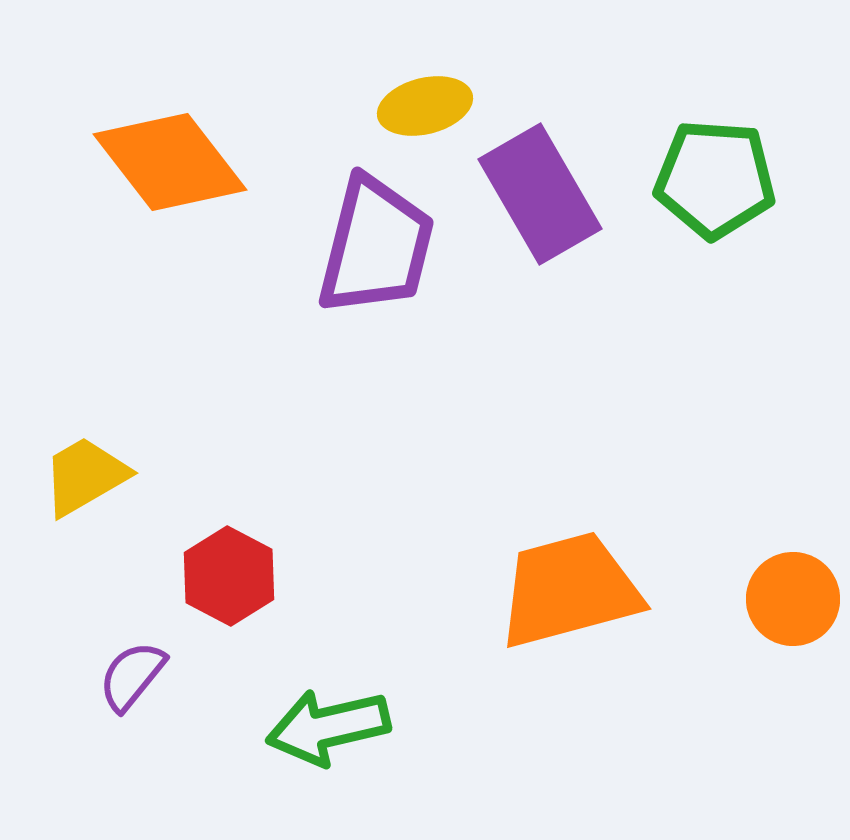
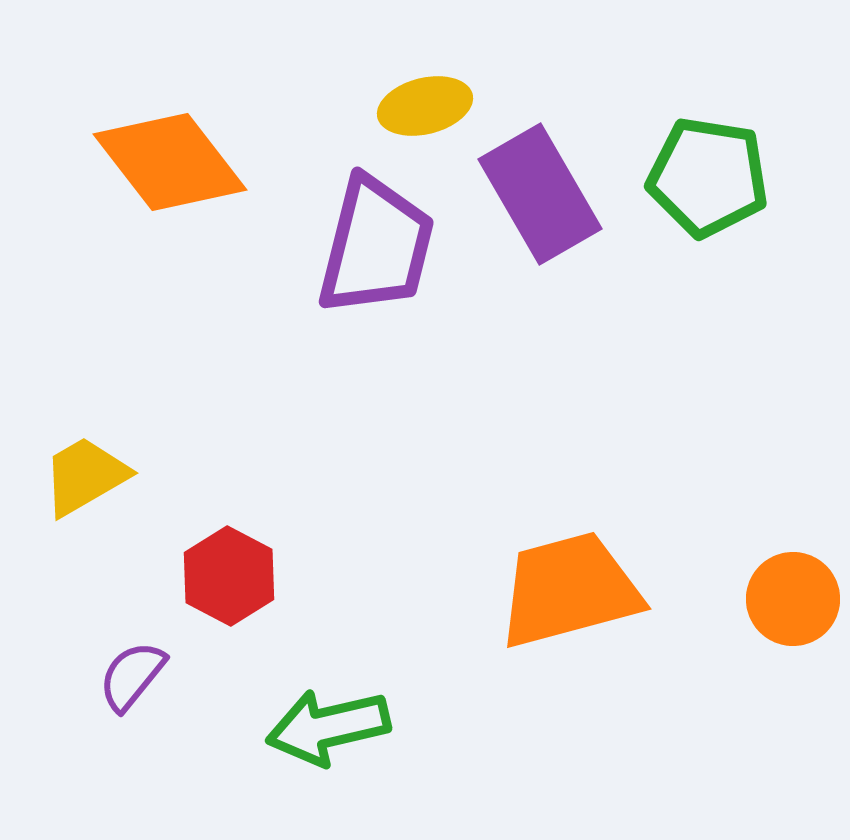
green pentagon: moved 7 px left, 2 px up; rotated 5 degrees clockwise
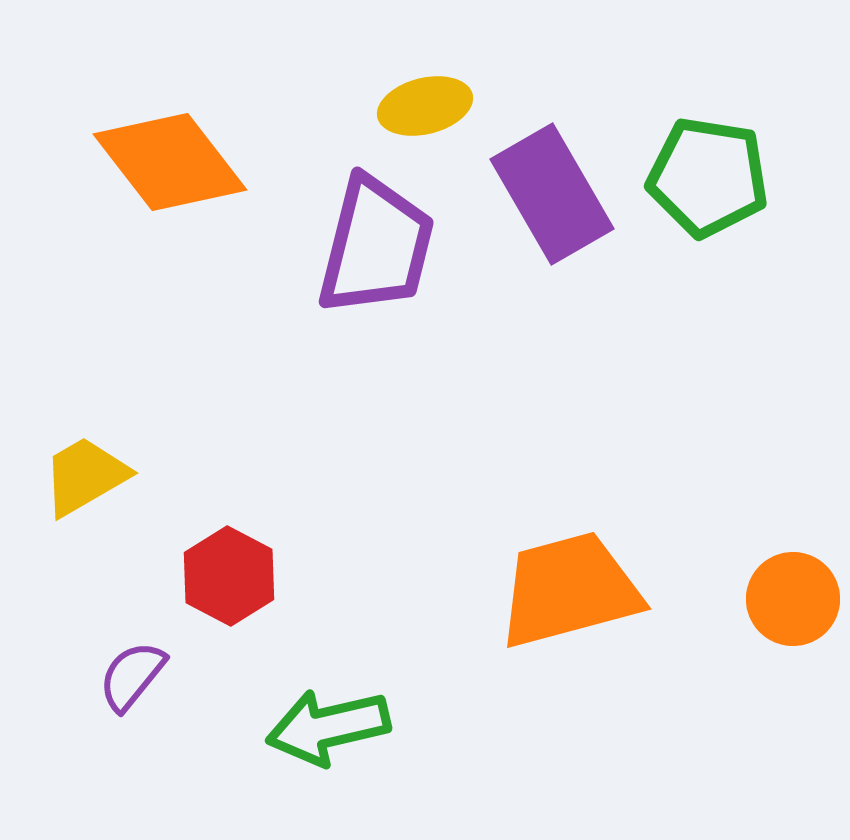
purple rectangle: moved 12 px right
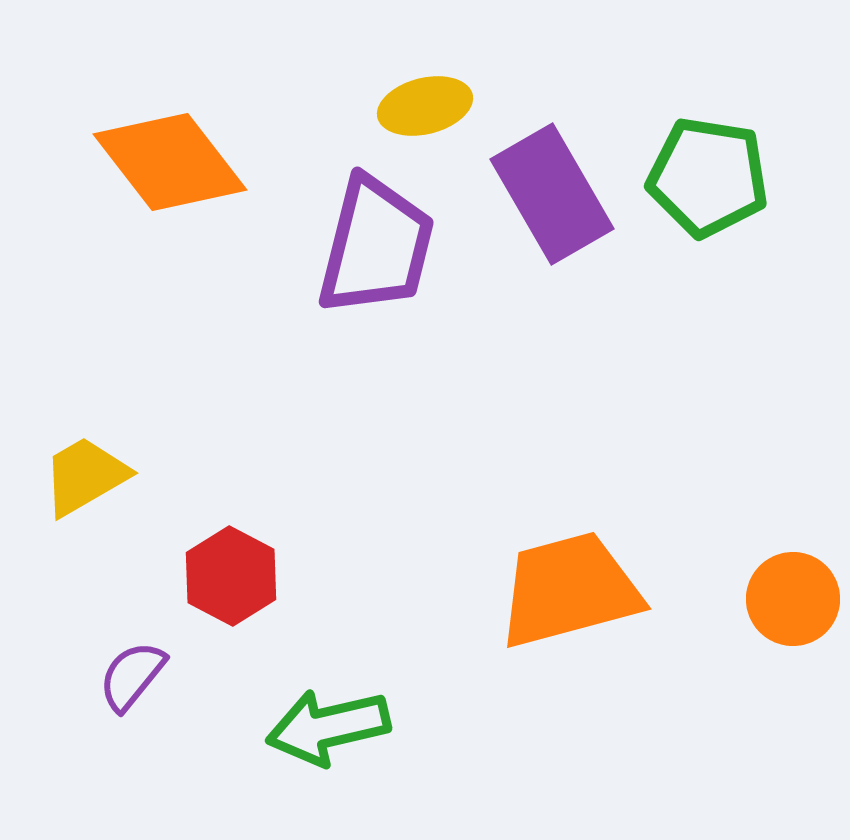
red hexagon: moved 2 px right
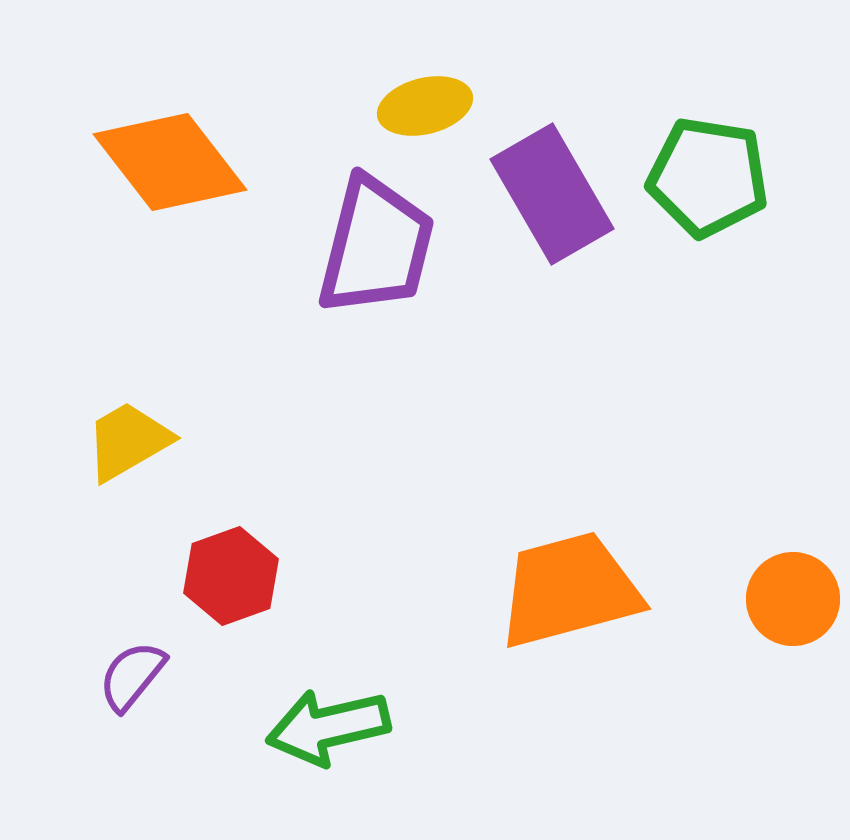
yellow trapezoid: moved 43 px right, 35 px up
red hexagon: rotated 12 degrees clockwise
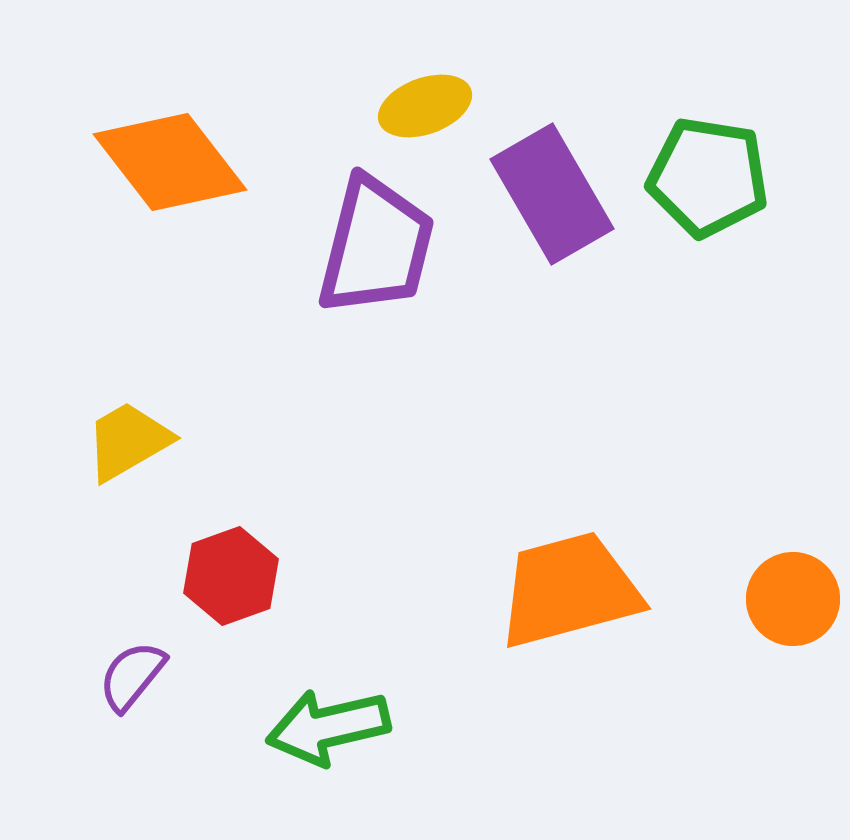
yellow ellipse: rotated 6 degrees counterclockwise
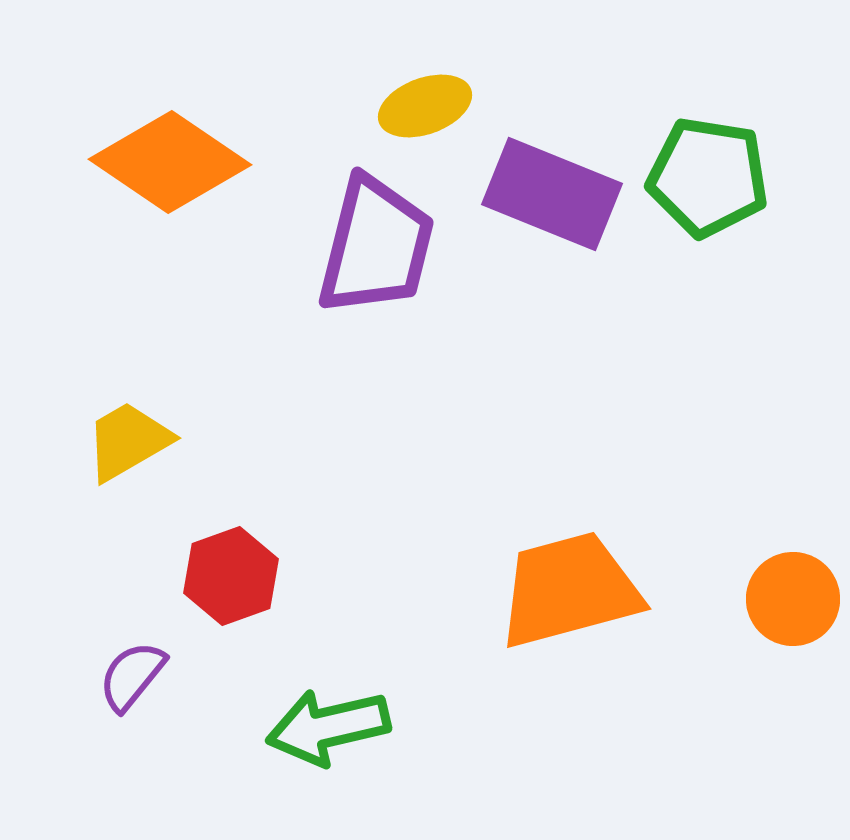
orange diamond: rotated 18 degrees counterclockwise
purple rectangle: rotated 38 degrees counterclockwise
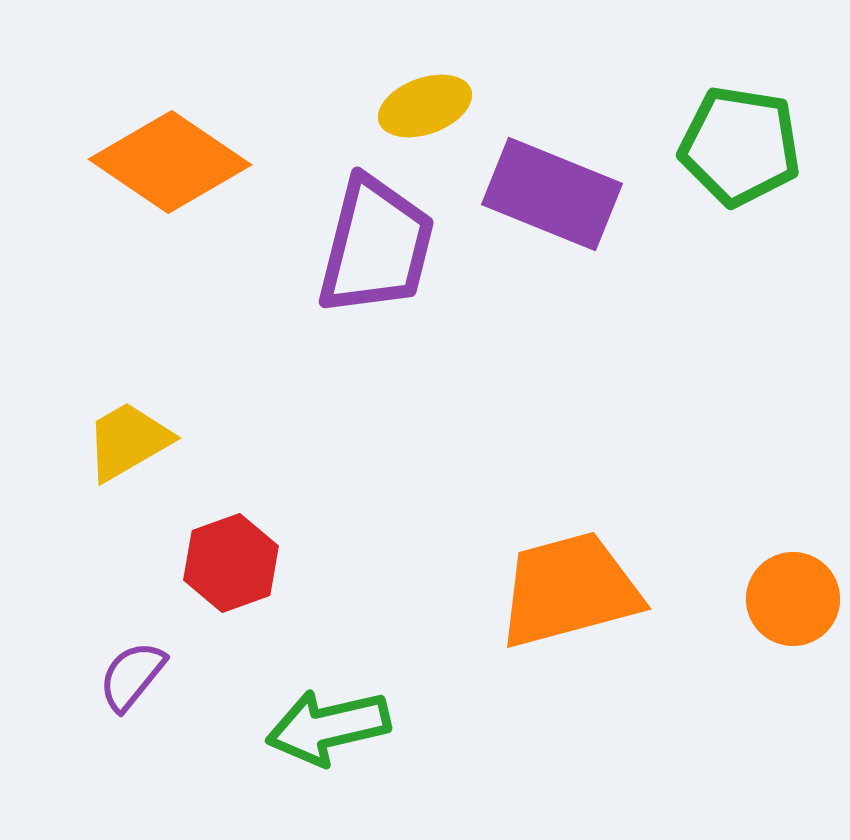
green pentagon: moved 32 px right, 31 px up
red hexagon: moved 13 px up
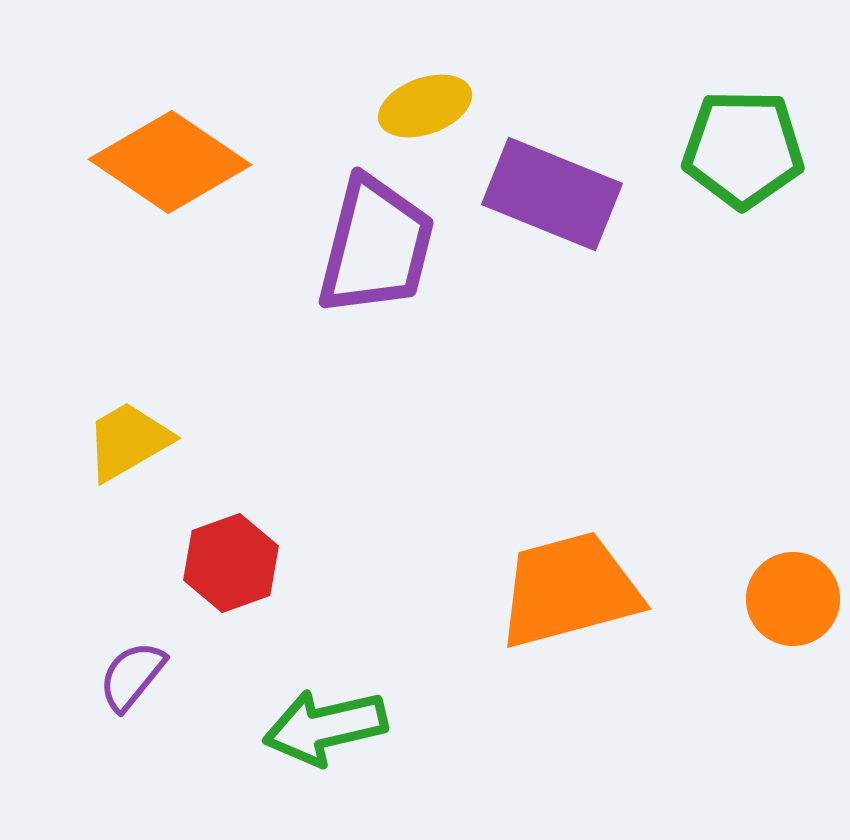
green pentagon: moved 3 px right, 3 px down; rotated 8 degrees counterclockwise
green arrow: moved 3 px left
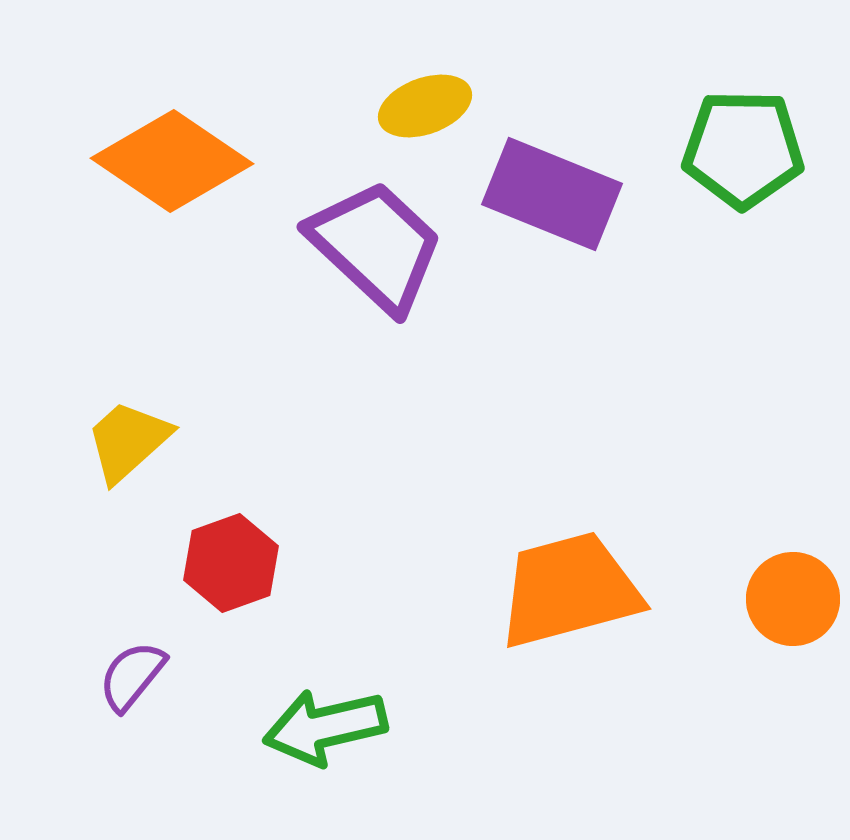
orange diamond: moved 2 px right, 1 px up
purple trapezoid: rotated 61 degrees counterclockwise
yellow trapezoid: rotated 12 degrees counterclockwise
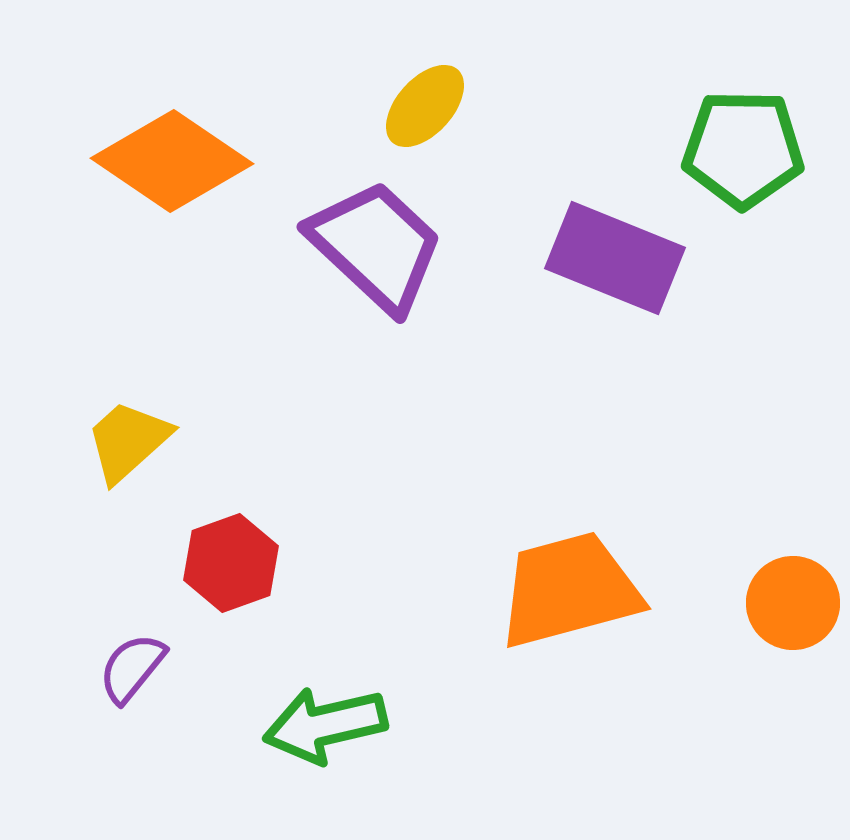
yellow ellipse: rotated 28 degrees counterclockwise
purple rectangle: moved 63 px right, 64 px down
orange circle: moved 4 px down
purple semicircle: moved 8 px up
green arrow: moved 2 px up
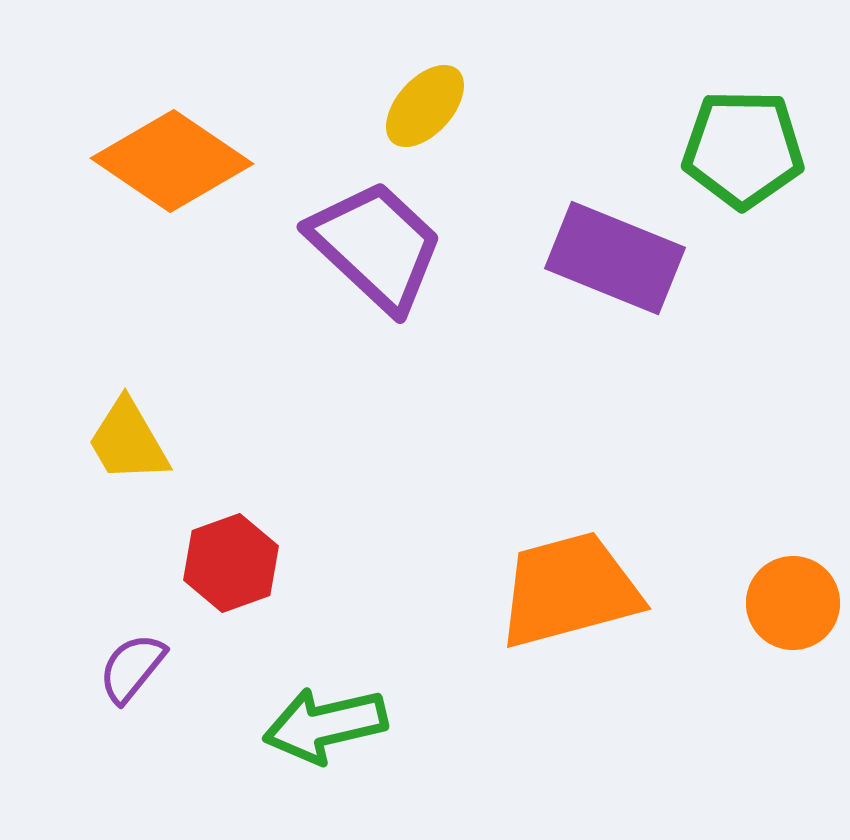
yellow trapezoid: rotated 78 degrees counterclockwise
